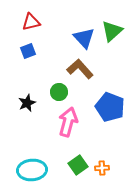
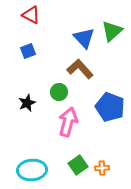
red triangle: moved 7 px up; rotated 42 degrees clockwise
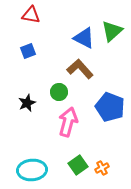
red triangle: rotated 18 degrees counterclockwise
blue triangle: rotated 20 degrees counterclockwise
orange cross: rotated 24 degrees counterclockwise
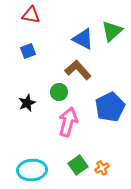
blue triangle: moved 1 px left, 1 px down
brown L-shape: moved 2 px left, 1 px down
blue pentagon: rotated 24 degrees clockwise
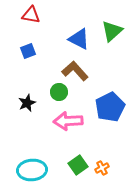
blue triangle: moved 4 px left
brown L-shape: moved 3 px left, 1 px down
pink arrow: moved 1 px up; rotated 108 degrees counterclockwise
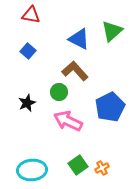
blue square: rotated 28 degrees counterclockwise
pink arrow: rotated 28 degrees clockwise
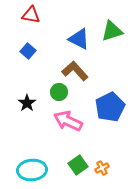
green triangle: rotated 25 degrees clockwise
black star: rotated 12 degrees counterclockwise
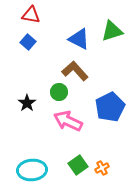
blue square: moved 9 px up
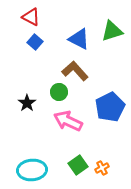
red triangle: moved 2 px down; rotated 18 degrees clockwise
blue square: moved 7 px right
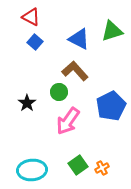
blue pentagon: moved 1 px right, 1 px up
pink arrow: rotated 80 degrees counterclockwise
